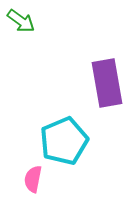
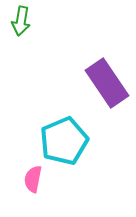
green arrow: rotated 64 degrees clockwise
purple rectangle: rotated 24 degrees counterclockwise
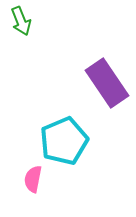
green arrow: rotated 32 degrees counterclockwise
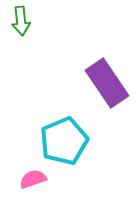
green arrow: rotated 16 degrees clockwise
pink semicircle: rotated 60 degrees clockwise
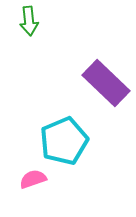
green arrow: moved 8 px right
purple rectangle: moved 1 px left; rotated 12 degrees counterclockwise
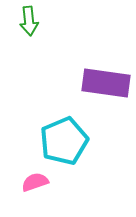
purple rectangle: rotated 36 degrees counterclockwise
pink semicircle: moved 2 px right, 3 px down
